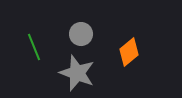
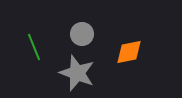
gray circle: moved 1 px right
orange diamond: rotated 28 degrees clockwise
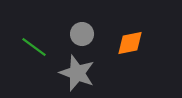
green line: rotated 32 degrees counterclockwise
orange diamond: moved 1 px right, 9 px up
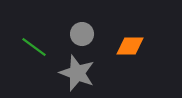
orange diamond: moved 3 px down; rotated 12 degrees clockwise
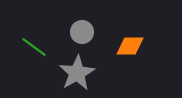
gray circle: moved 2 px up
gray star: rotated 21 degrees clockwise
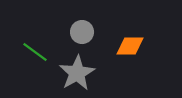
green line: moved 1 px right, 5 px down
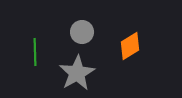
orange diamond: rotated 32 degrees counterclockwise
green line: rotated 52 degrees clockwise
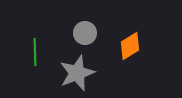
gray circle: moved 3 px right, 1 px down
gray star: rotated 9 degrees clockwise
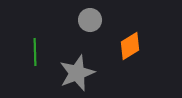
gray circle: moved 5 px right, 13 px up
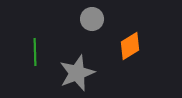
gray circle: moved 2 px right, 1 px up
